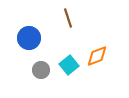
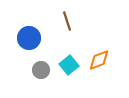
brown line: moved 1 px left, 3 px down
orange diamond: moved 2 px right, 4 px down
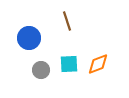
orange diamond: moved 1 px left, 4 px down
cyan square: moved 1 px up; rotated 36 degrees clockwise
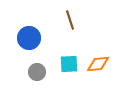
brown line: moved 3 px right, 1 px up
orange diamond: rotated 15 degrees clockwise
gray circle: moved 4 px left, 2 px down
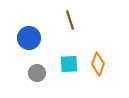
orange diamond: rotated 65 degrees counterclockwise
gray circle: moved 1 px down
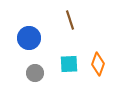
gray circle: moved 2 px left
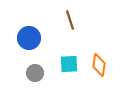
orange diamond: moved 1 px right, 1 px down; rotated 10 degrees counterclockwise
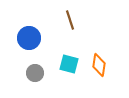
cyan square: rotated 18 degrees clockwise
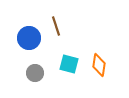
brown line: moved 14 px left, 6 px down
